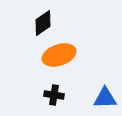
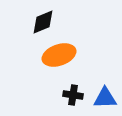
black diamond: moved 1 px up; rotated 12 degrees clockwise
black cross: moved 19 px right
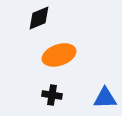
black diamond: moved 4 px left, 4 px up
black cross: moved 21 px left
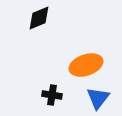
orange ellipse: moved 27 px right, 10 px down
blue triangle: moved 7 px left; rotated 50 degrees counterclockwise
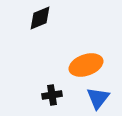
black diamond: moved 1 px right
black cross: rotated 18 degrees counterclockwise
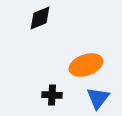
black cross: rotated 12 degrees clockwise
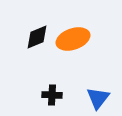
black diamond: moved 3 px left, 19 px down
orange ellipse: moved 13 px left, 26 px up
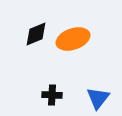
black diamond: moved 1 px left, 3 px up
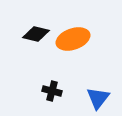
black diamond: rotated 36 degrees clockwise
black cross: moved 4 px up; rotated 12 degrees clockwise
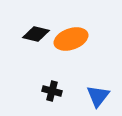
orange ellipse: moved 2 px left
blue triangle: moved 2 px up
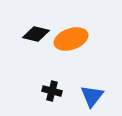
blue triangle: moved 6 px left
